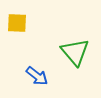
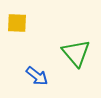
green triangle: moved 1 px right, 1 px down
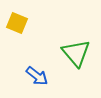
yellow square: rotated 20 degrees clockwise
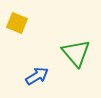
blue arrow: rotated 70 degrees counterclockwise
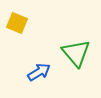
blue arrow: moved 2 px right, 4 px up
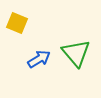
blue arrow: moved 13 px up
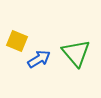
yellow square: moved 18 px down
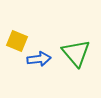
blue arrow: rotated 25 degrees clockwise
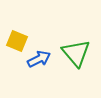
blue arrow: rotated 20 degrees counterclockwise
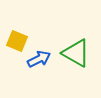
green triangle: rotated 20 degrees counterclockwise
